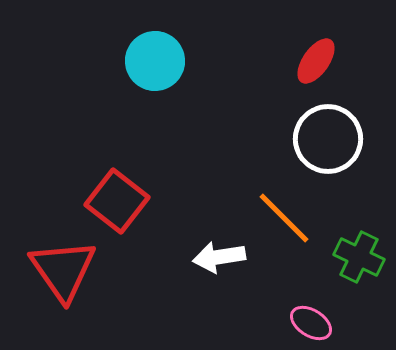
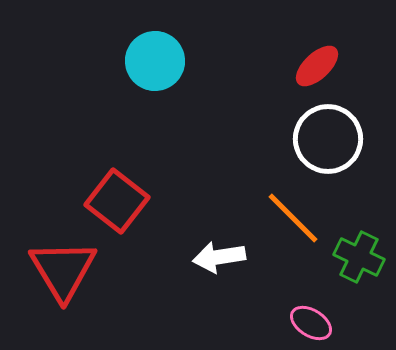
red ellipse: moved 1 px right, 5 px down; rotated 12 degrees clockwise
orange line: moved 9 px right
red triangle: rotated 4 degrees clockwise
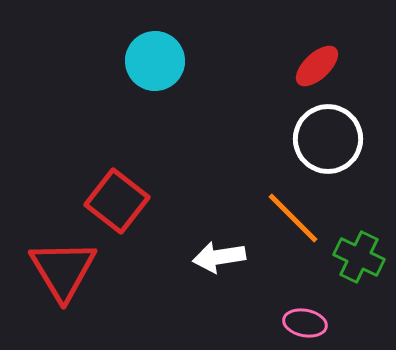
pink ellipse: moved 6 px left; rotated 21 degrees counterclockwise
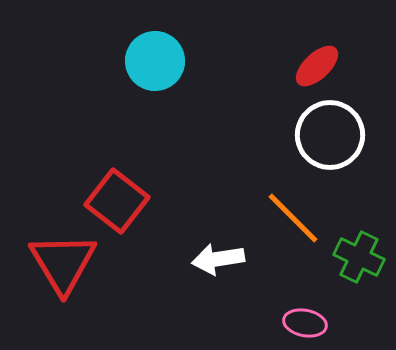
white circle: moved 2 px right, 4 px up
white arrow: moved 1 px left, 2 px down
red triangle: moved 7 px up
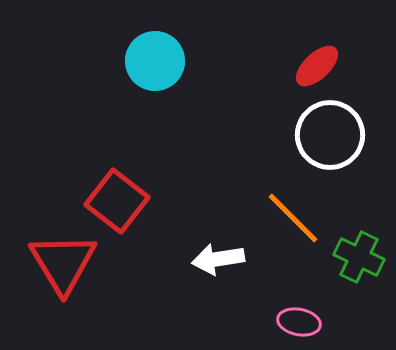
pink ellipse: moved 6 px left, 1 px up
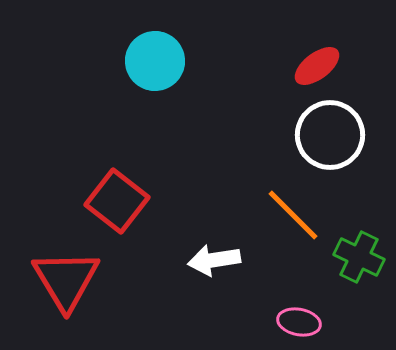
red ellipse: rotated 6 degrees clockwise
orange line: moved 3 px up
white arrow: moved 4 px left, 1 px down
red triangle: moved 3 px right, 17 px down
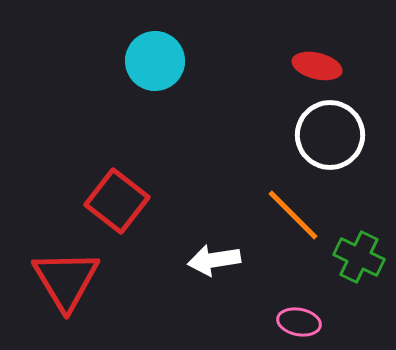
red ellipse: rotated 51 degrees clockwise
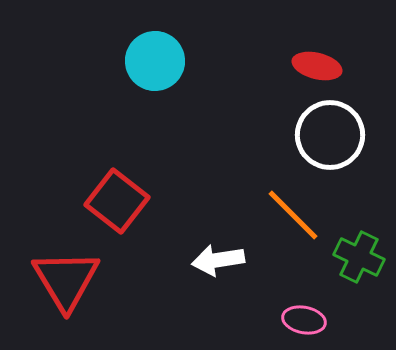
white arrow: moved 4 px right
pink ellipse: moved 5 px right, 2 px up
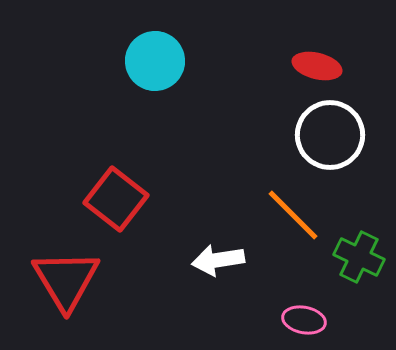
red square: moved 1 px left, 2 px up
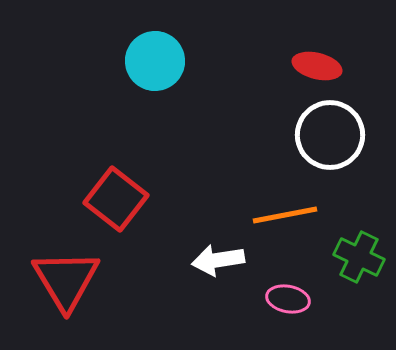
orange line: moved 8 px left; rotated 56 degrees counterclockwise
pink ellipse: moved 16 px left, 21 px up
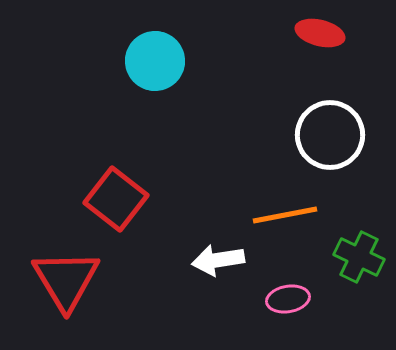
red ellipse: moved 3 px right, 33 px up
pink ellipse: rotated 21 degrees counterclockwise
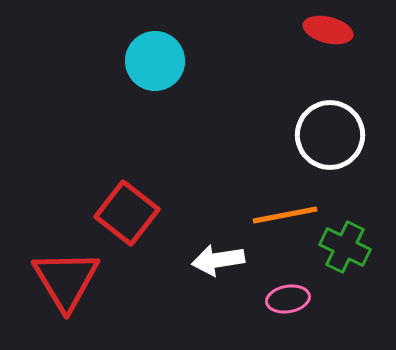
red ellipse: moved 8 px right, 3 px up
red square: moved 11 px right, 14 px down
green cross: moved 14 px left, 10 px up
